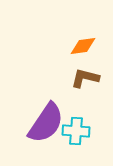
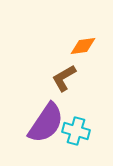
brown L-shape: moved 21 px left; rotated 44 degrees counterclockwise
cyan cross: rotated 12 degrees clockwise
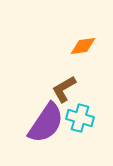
brown L-shape: moved 11 px down
cyan cross: moved 4 px right, 13 px up
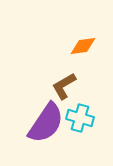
brown L-shape: moved 3 px up
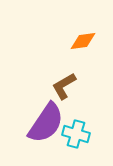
orange diamond: moved 5 px up
cyan cross: moved 4 px left, 16 px down
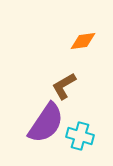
cyan cross: moved 4 px right, 2 px down
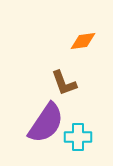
brown L-shape: moved 3 px up; rotated 80 degrees counterclockwise
cyan cross: moved 2 px left, 1 px down; rotated 16 degrees counterclockwise
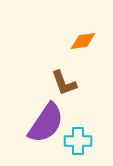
cyan cross: moved 4 px down
